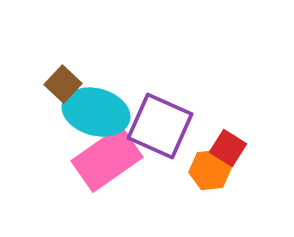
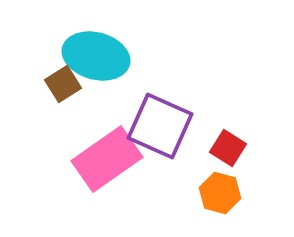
brown square: rotated 15 degrees clockwise
cyan ellipse: moved 56 px up
orange hexagon: moved 10 px right, 23 px down; rotated 21 degrees clockwise
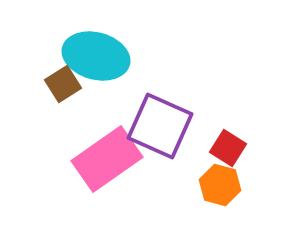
orange hexagon: moved 8 px up
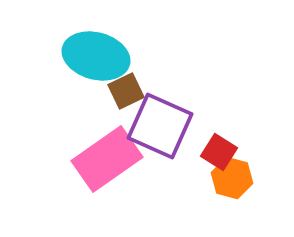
brown square: moved 63 px right, 7 px down; rotated 6 degrees clockwise
red square: moved 9 px left, 4 px down
orange hexagon: moved 12 px right, 7 px up
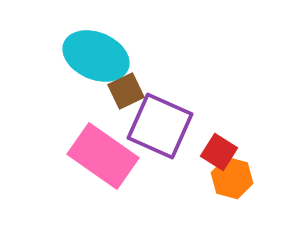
cyan ellipse: rotated 8 degrees clockwise
pink rectangle: moved 4 px left, 3 px up; rotated 70 degrees clockwise
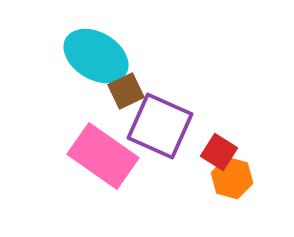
cyan ellipse: rotated 8 degrees clockwise
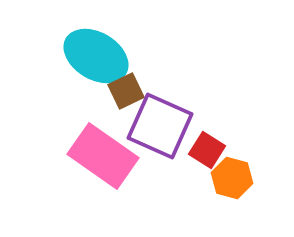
red square: moved 12 px left, 2 px up
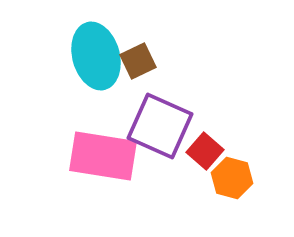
cyan ellipse: rotated 44 degrees clockwise
brown square: moved 12 px right, 30 px up
red square: moved 2 px left, 1 px down; rotated 9 degrees clockwise
pink rectangle: rotated 26 degrees counterclockwise
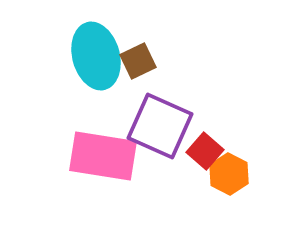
orange hexagon: moved 3 px left, 4 px up; rotated 12 degrees clockwise
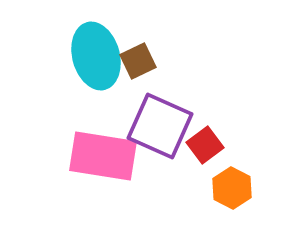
red square: moved 6 px up; rotated 12 degrees clockwise
orange hexagon: moved 3 px right, 14 px down
